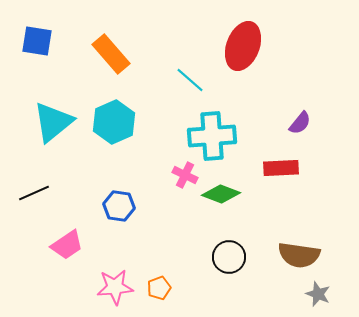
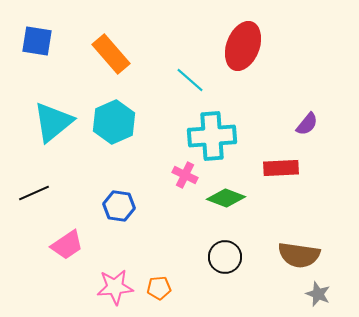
purple semicircle: moved 7 px right, 1 px down
green diamond: moved 5 px right, 4 px down
black circle: moved 4 px left
orange pentagon: rotated 15 degrees clockwise
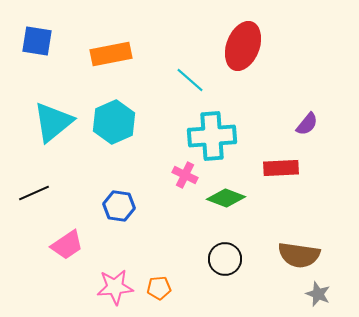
orange rectangle: rotated 60 degrees counterclockwise
black circle: moved 2 px down
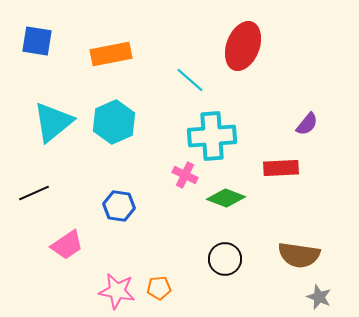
pink star: moved 2 px right, 4 px down; rotated 15 degrees clockwise
gray star: moved 1 px right, 3 px down
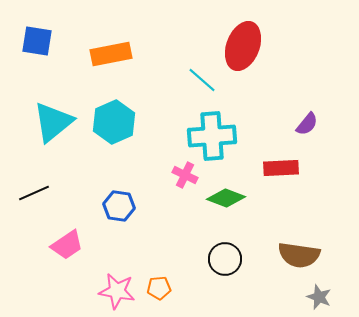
cyan line: moved 12 px right
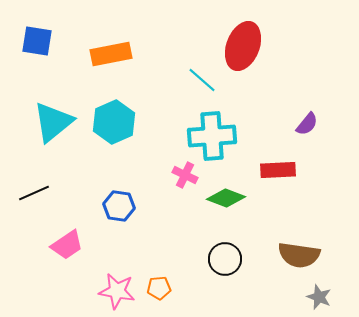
red rectangle: moved 3 px left, 2 px down
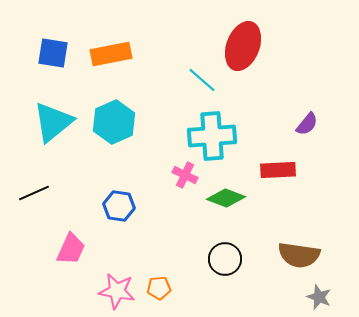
blue square: moved 16 px right, 12 px down
pink trapezoid: moved 4 px right, 4 px down; rotated 32 degrees counterclockwise
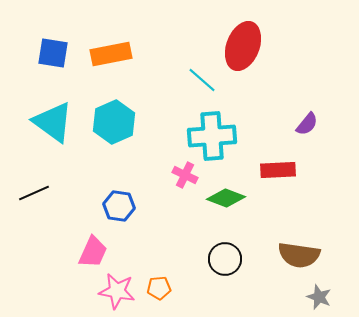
cyan triangle: rotated 45 degrees counterclockwise
pink trapezoid: moved 22 px right, 3 px down
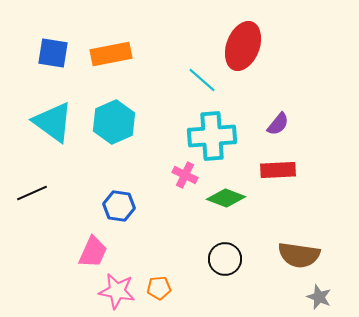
purple semicircle: moved 29 px left
black line: moved 2 px left
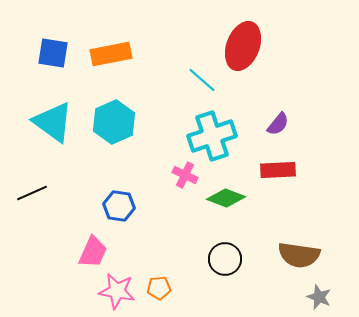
cyan cross: rotated 15 degrees counterclockwise
